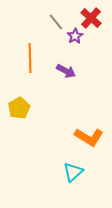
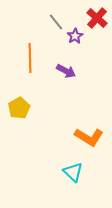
red cross: moved 6 px right
cyan triangle: rotated 35 degrees counterclockwise
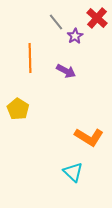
yellow pentagon: moved 1 px left, 1 px down; rotated 10 degrees counterclockwise
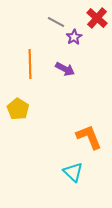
gray line: rotated 24 degrees counterclockwise
purple star: moved 1 px left, 1 px down
orange line: moved 6 px down
purple arrow: moved 1 px left, 2 px up
orange L-shape: rotated 144 degrees counterclockwise
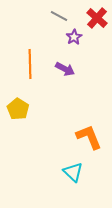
gray line: moved 3 px right, 6 px up
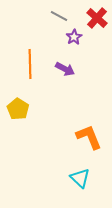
cyan triangle: moved 7 px right, 6 px down
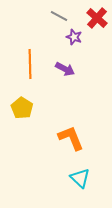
purple star: rotated 21 degrees counterclockwise
yellow pentagon: moved 4 px right, 1 px up
orange L-shape: moved 18 px left, 1 px down
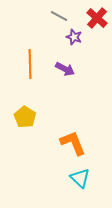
yellow pentagon: moved 3 px right, 9 px down
orange L-shape: moved 2 px right, 5 px down
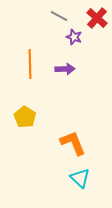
purple arrow: rotated 30 degrees counterclockwise
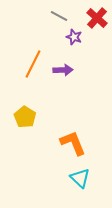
orange line: moved 3 px right; rotated 28 degrees clockwise
purple arrow: moved 2 px left, 1 px down
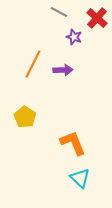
gray line: moved 4 px up
